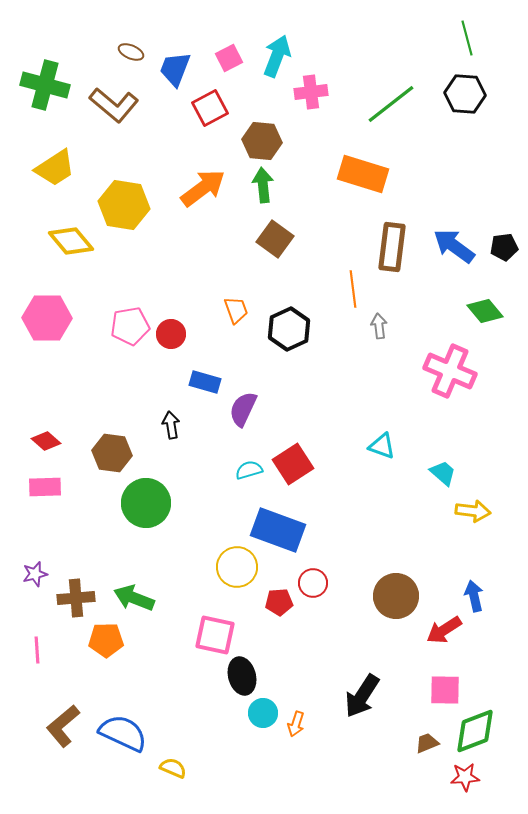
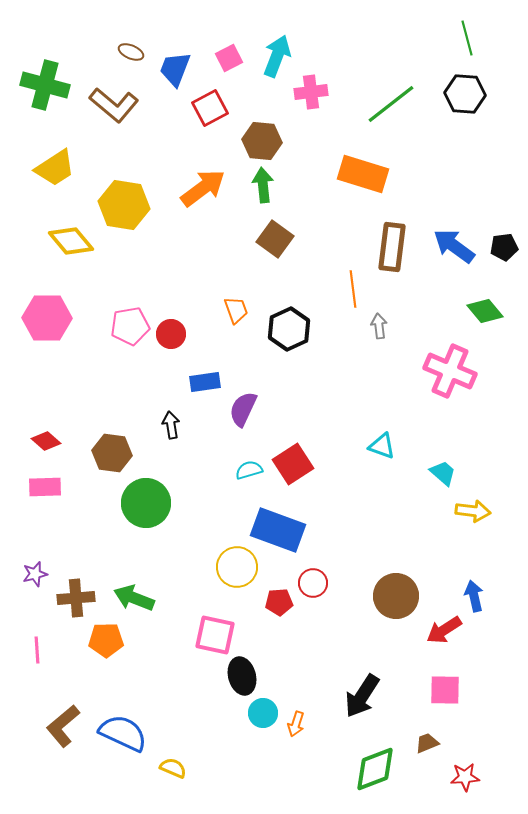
blue rectangle at (205, 382): rotated 24 degrees counterclockwise
green diamond at (475, 731): moved 100 px left, 38 px down
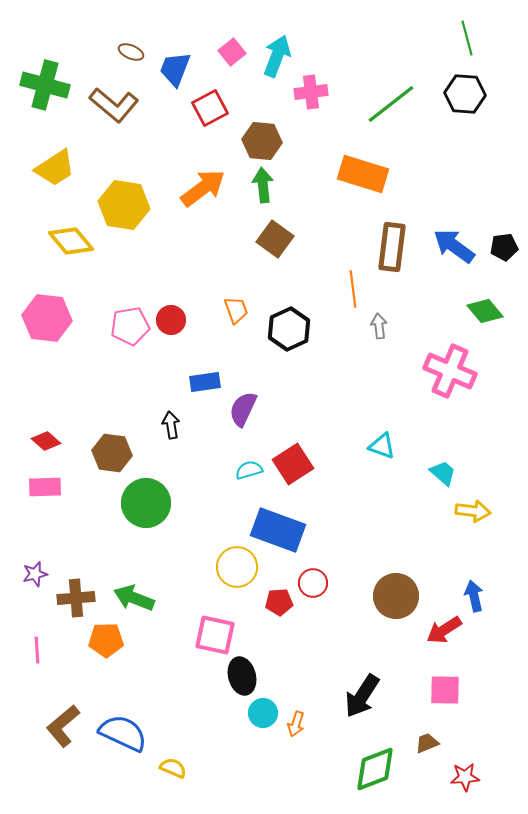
pink square at (229, 58): moved 3 px right, 6 px up; rotated 12 degrees counterclockwise
pink hexagon at (47, 318): rotated 6 degrees clockwise
red circle at (171, 334): moved 14 px up
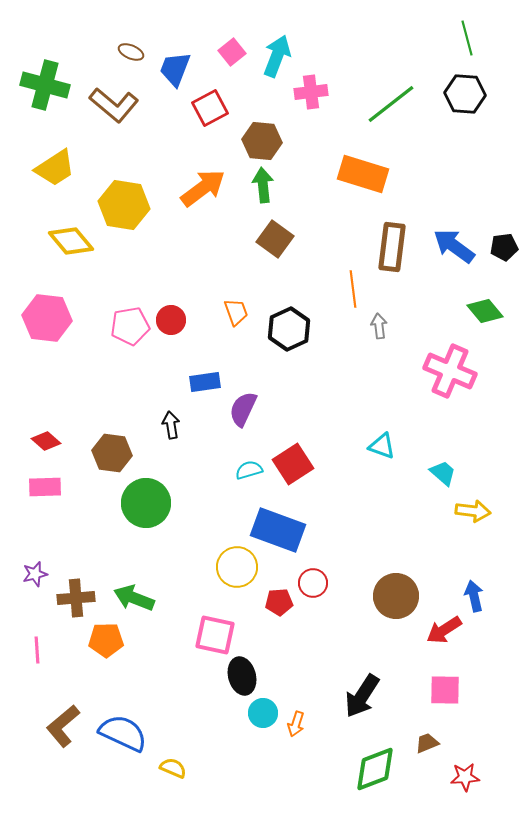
orange trapezoid at (236, 310): moved 2 px down
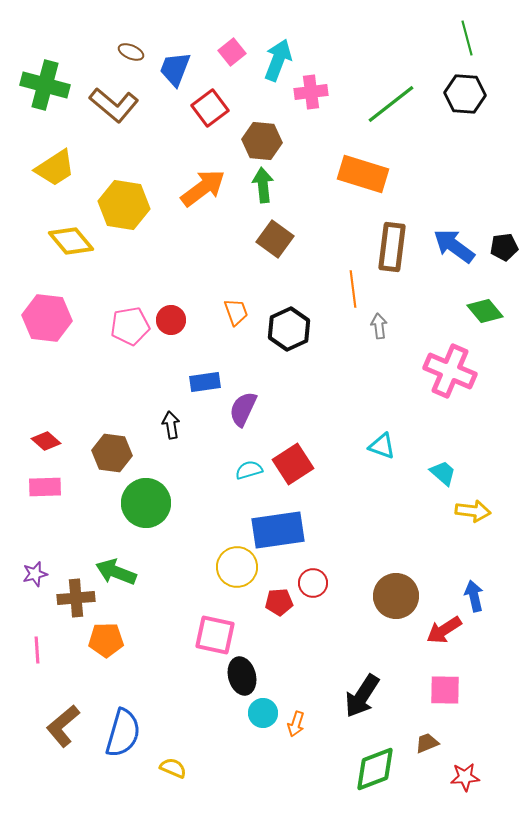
cyan arrow at (277, 56): moved 1 px right, 4 px down
red square at (210, 108): rotated 9 degrees counterclockwise
blue rectangle at (278, 530): rotated 28 degrees counterclockwise
green arrow at (134, 598): moved 18 px left, 26 px up
blue semicircle at (123, 733): rotated 81 degrees clockwise
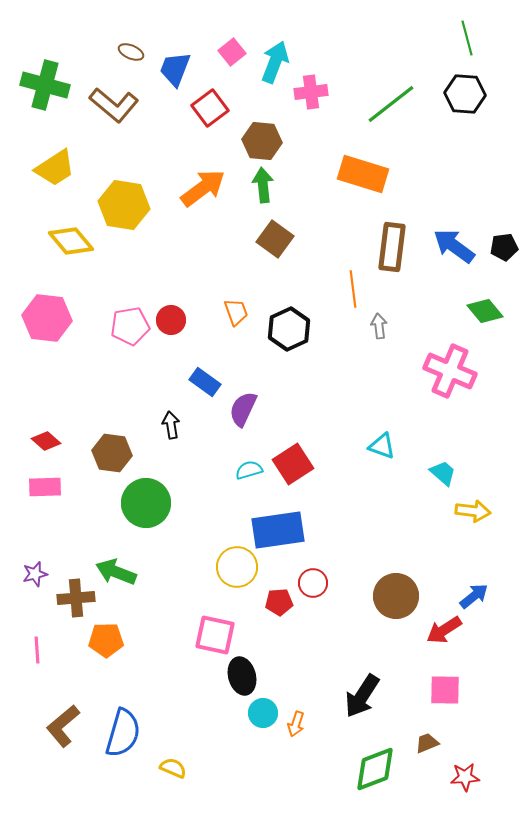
cyan arrow at (278, 60): moved 3 px left, 2 px down
blue rectangle at (205, 382): rotated 44 degrees clockwise
blue arrow at (474, 596): rotated 64 degrees clockwise
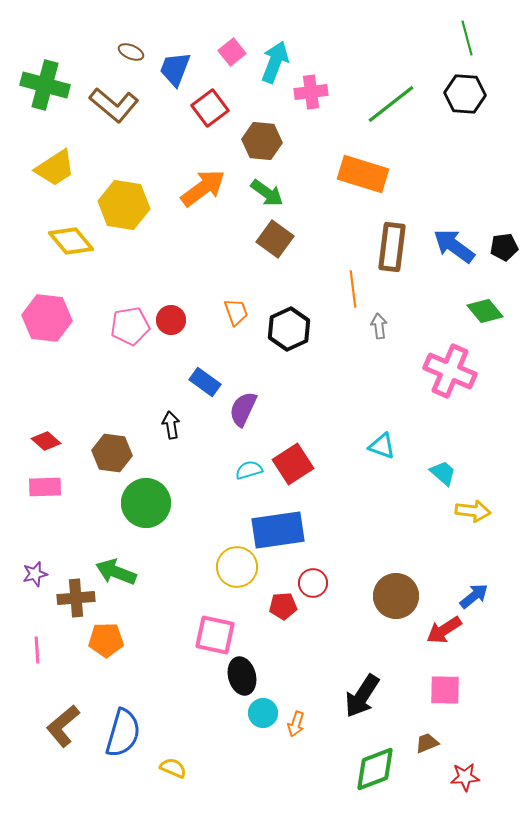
green arrow at (263, 185): moved 4 px right, 8 px down; rotated 132 degrees clockwise
red pentagon at (279, 602): moved 4 px right, 4 px down
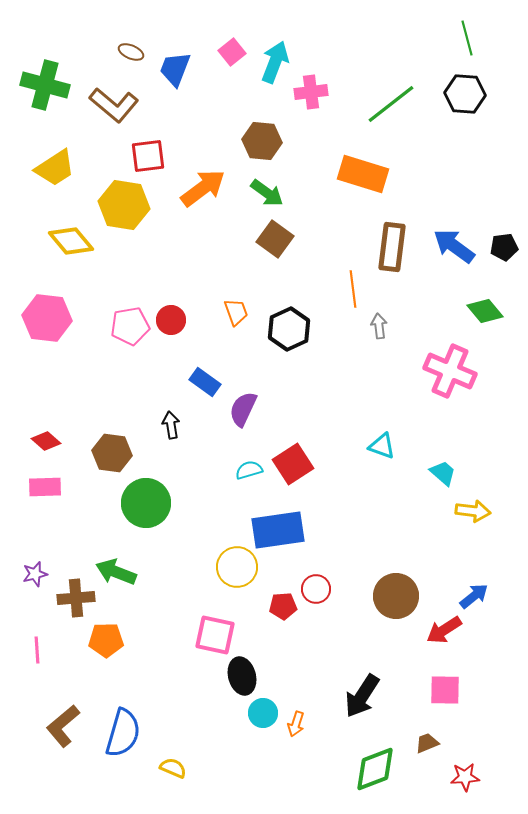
red square at (210, 108): moved 62 px left, 48 px down; rotated 30 degrees clockwise
red circle at (313, 583): moved 3 px right, 6 px down
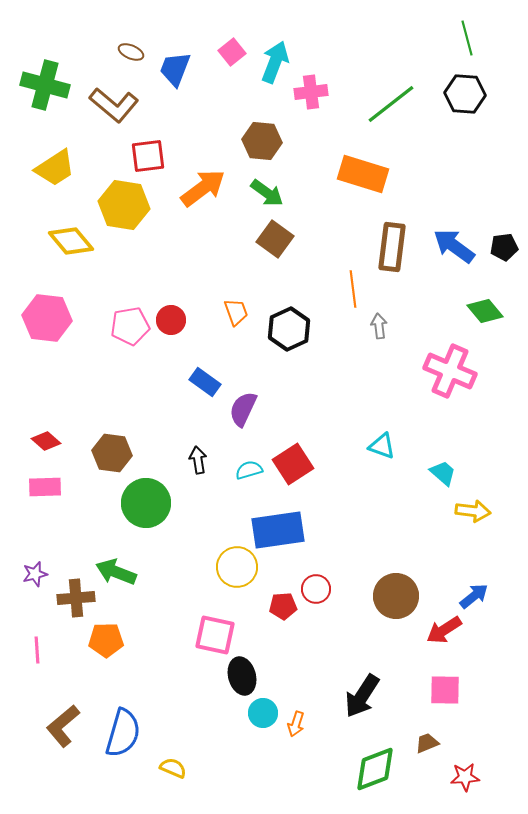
black arrow at (171, 425): moved 27 px right, 35 px down
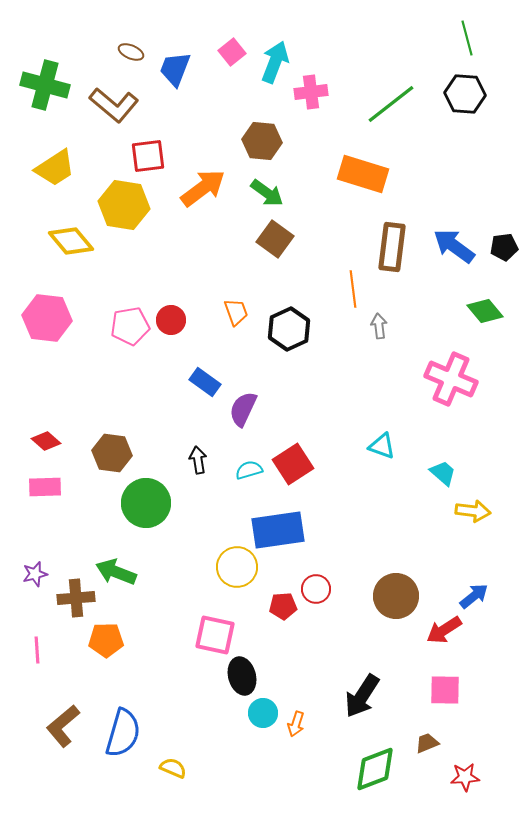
pink cross at (450, 371): moved 1 px right, 8 px down
